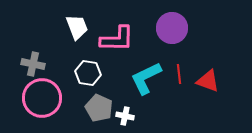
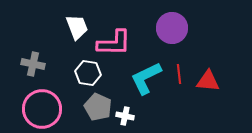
pink L-shape: moved 3 px left, 4 px down
red triangle: rotated 15 degrees counterclockwise
pink circle: moved 11 px down
gray pentagon: moved 1 px left, 1 px up
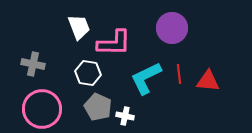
white trapezoid: moved 2 px right
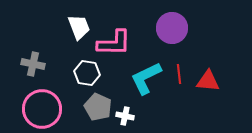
white hexagon: moved 1 px left
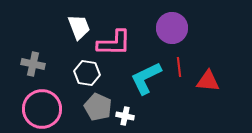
red line: moved 7 px up
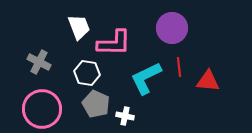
gray cross: moved 6 px right, 2 px up; rotated 15 degrees clockwise
gray pentagon: moved 2 px left, 3 px up
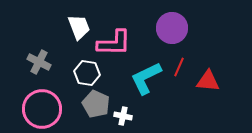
red line: rotated 30 degrees clockwise
white cross: moved 2 px left
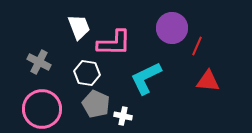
red line: moved 18 px right, 21 px up
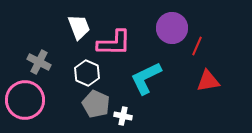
white hexagon: rotated 15 degrees clockwise
red triangle: rotated 15 degrees counterclockwise
pink circle: moved 17 px left, 9 px up
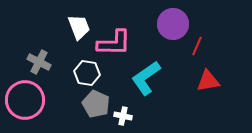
purple circle: moved 1 px right, 4 px up
white hexagon: rotated 15 degrees counterclockwise
cyan L-shape: rotated 9 degrees counterclockwise
